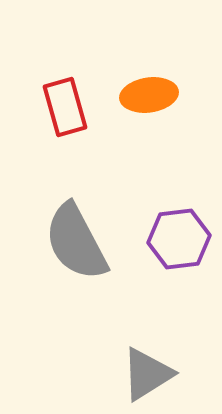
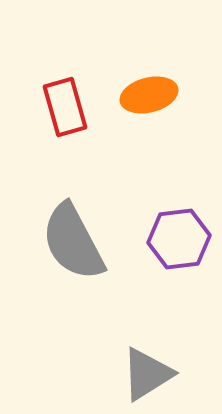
orange ellipse: rotated 6 degrees counterclockwise
gray semicircle: moved 3 px left
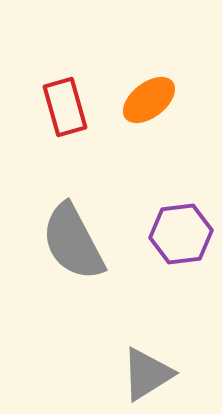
orange ellipse: moved 5 px down; rotated 24 degrees counterclockwise
purple hexagon: moved 2 px right, 5 px up
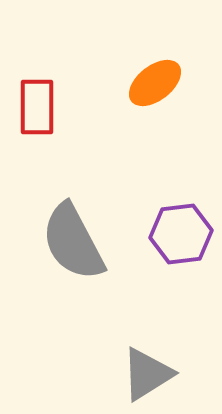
orange ellipse: moved 6 px right, 17 px up
red rectangle: moved 28 px left; rotated 16 degrees clockwise
